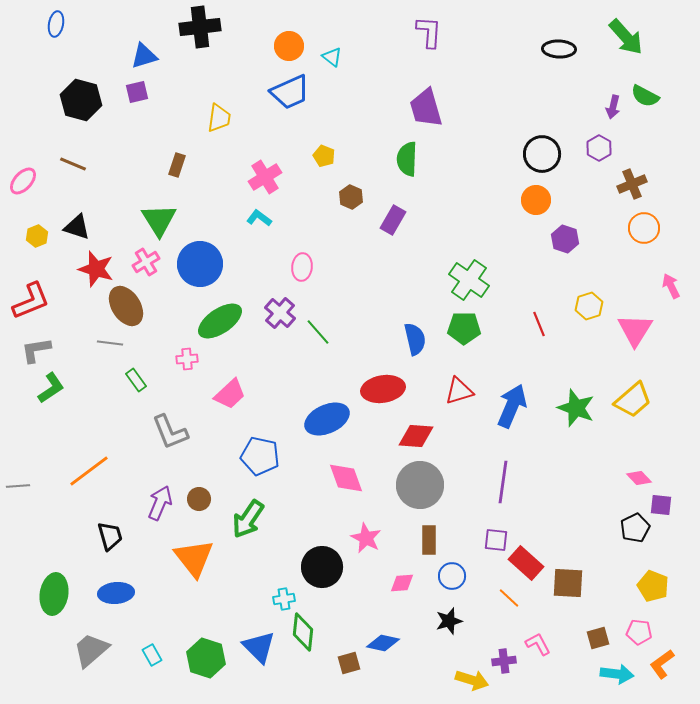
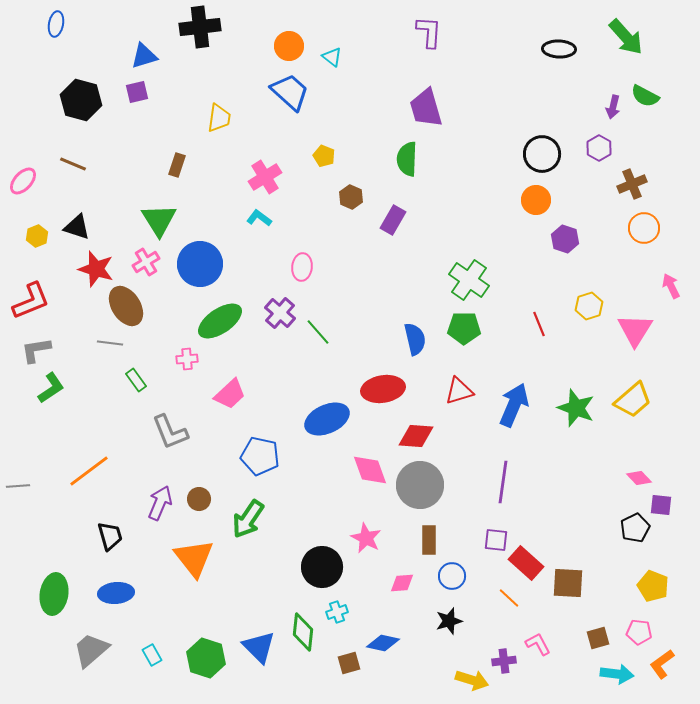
blue trapezoid at (290, 92): rotated 114 degrees counterclockwise
blue arrow at (512, 406): moved 2 px right, 1 px up
pink diamond at (346, 478): moved 24 px right, 8 px up
cyan cross at (284, 599): moved 53 px right, 13 px down; rotated 10 degrees counterclockwise
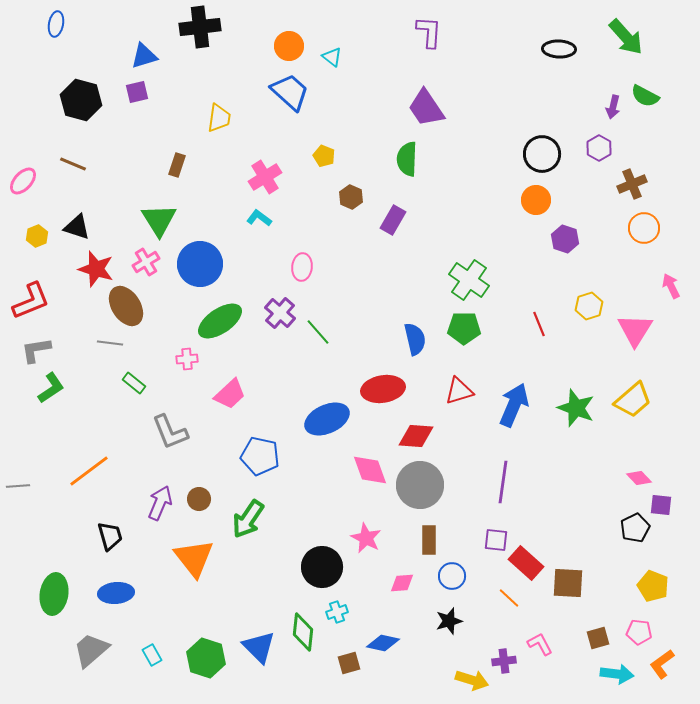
purple trapezoid at (426, 108): rotated 18 degrees counterclockwise
green rectangle at (136, 380): moved 2 px left, 3 px down; rotated 15 degrees counterclockwise
pink L-shape at (538, 644): moved 2 px right
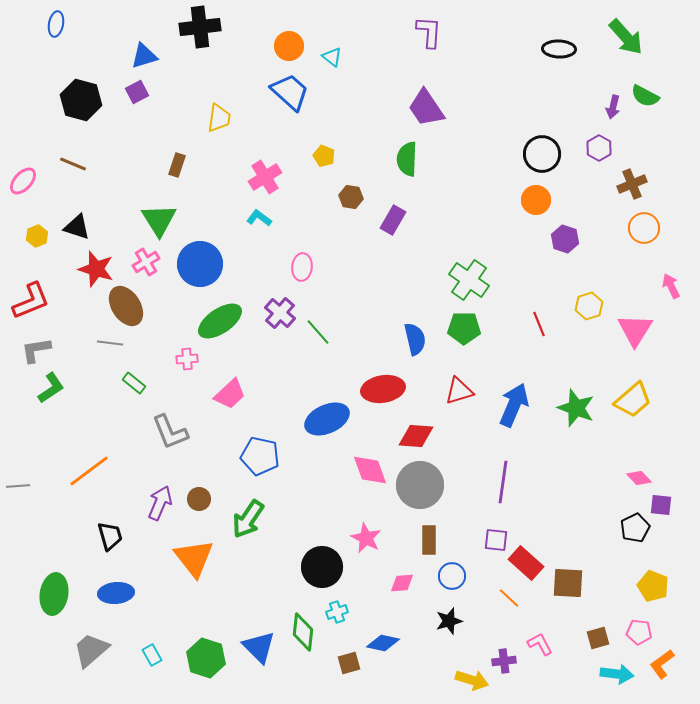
purple square at (137, 92): rotated 15 degrees counterclockwise
brown hexagon at (351, 197): rotated 15 degrees counterclockwise
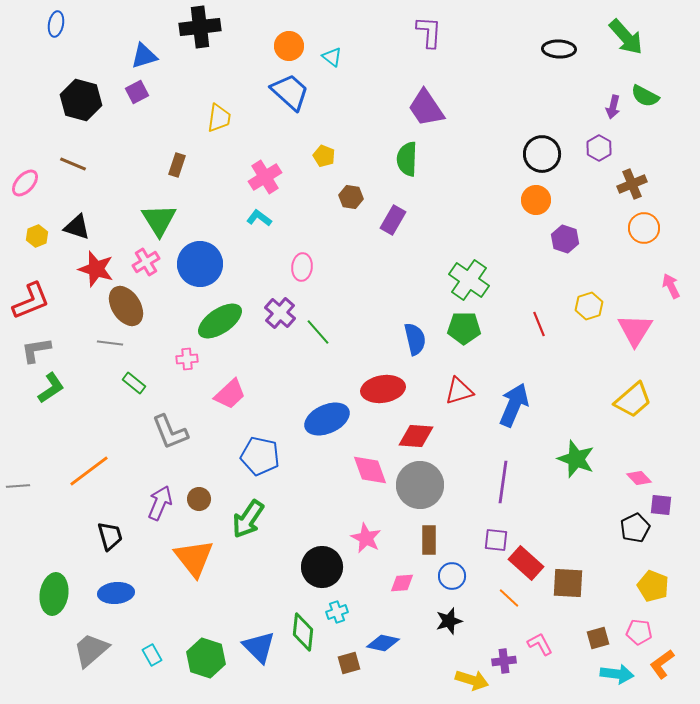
pink ellipse at (23, 181): moved 2 px right, 2 px down
green star at (576, 408): moved 51 px down
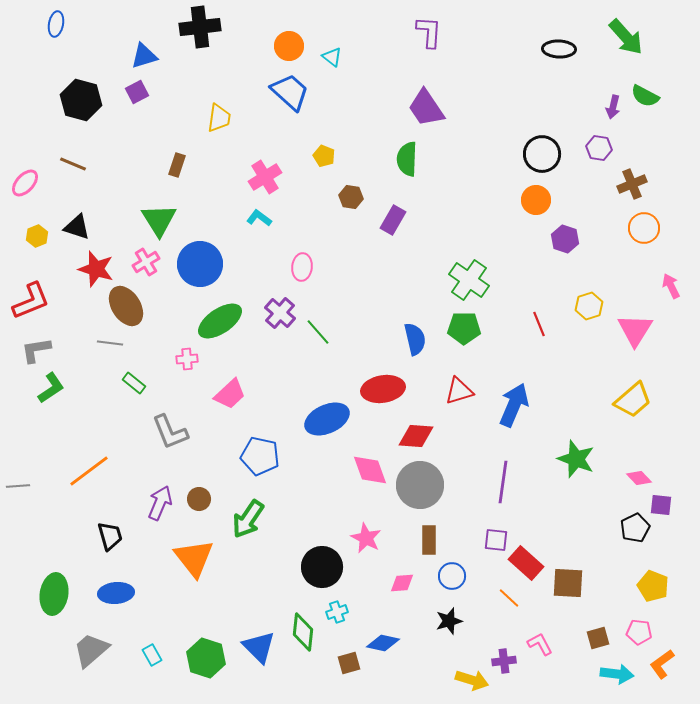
purple hexagon at (599, 148): rotated 20 degrees counterclockwise
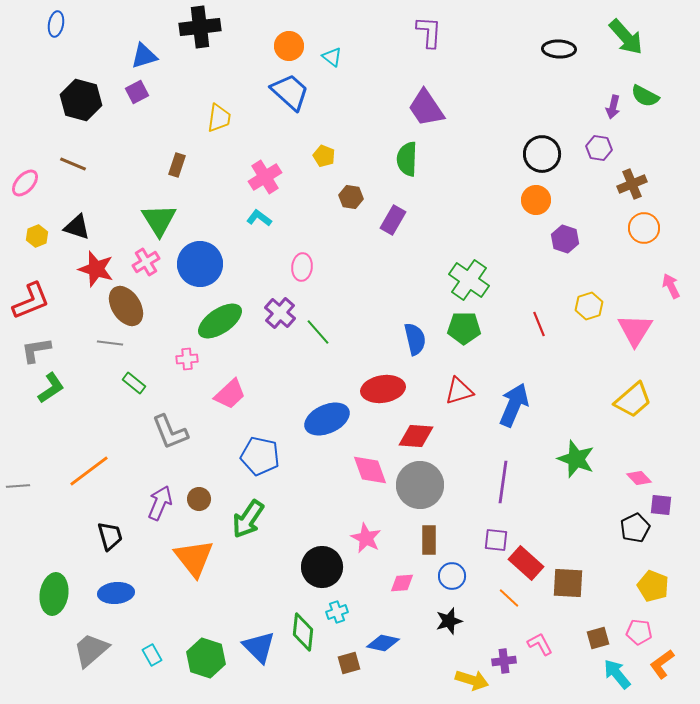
cyan arrow at (617, 674): rotated 136 degrees counterclockwise
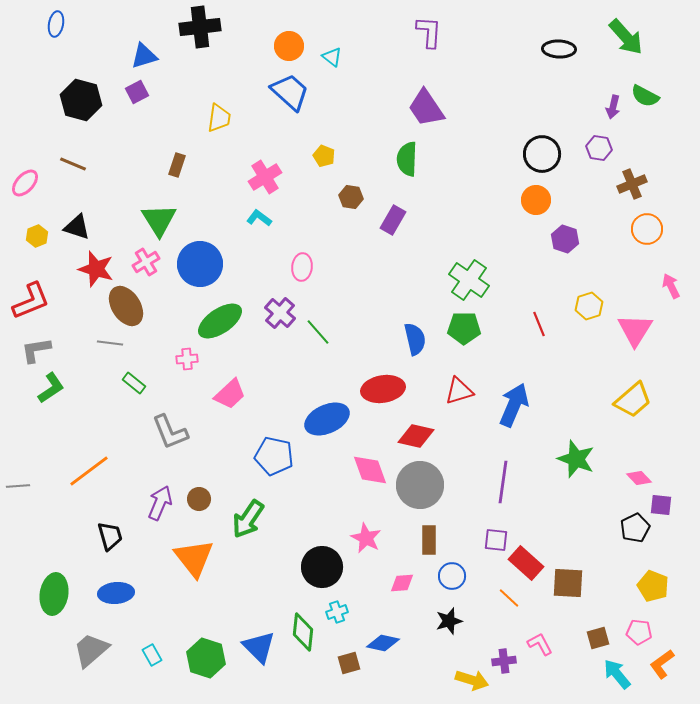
orange circle at (644, 228): moved 3 px right, 1 px down
red diamond at (416, 436): rotated 9 degrees clockwise
blue pentagon at (260, 456): moved 14 px right
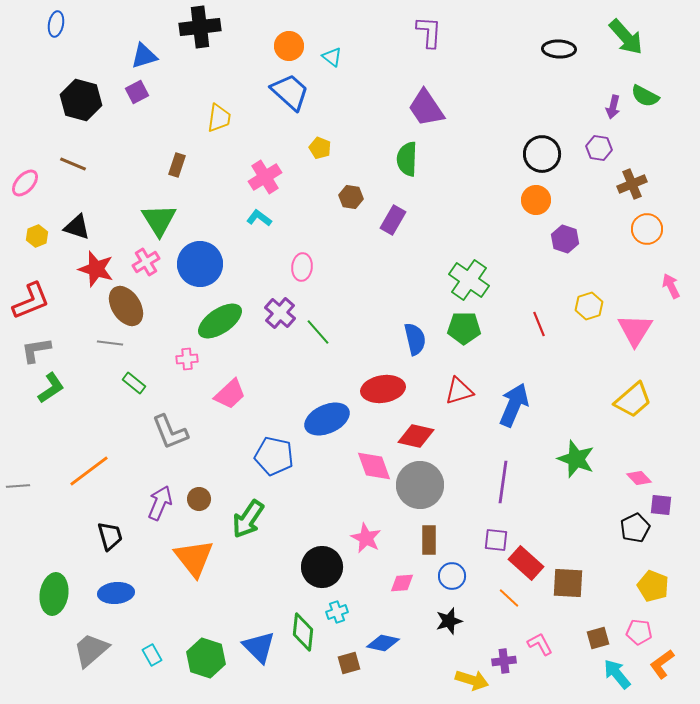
yellow pentagon at (324, 156): moved 4 px left, 8 px up
pink diamond at (370, 470): moved 4 px right, 4 px up
